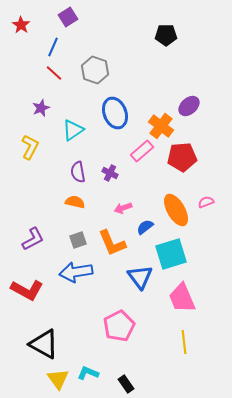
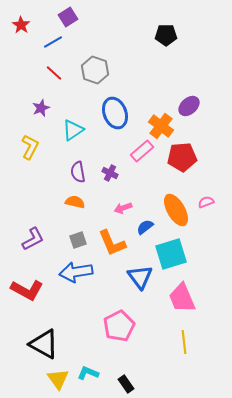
blue line: moved 5 px up; rotated 36 degrees clockwise
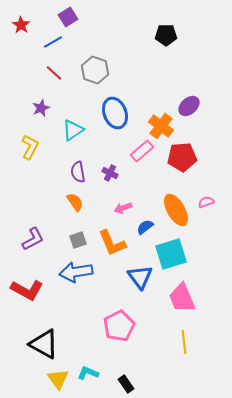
orange semicircle: rotated 42 degrees clockwise
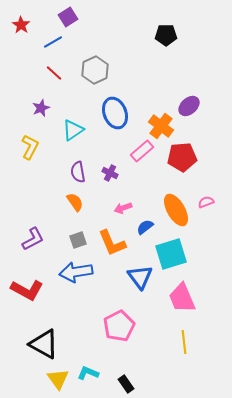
gray hexagon: rotated 16 degrees clockwise
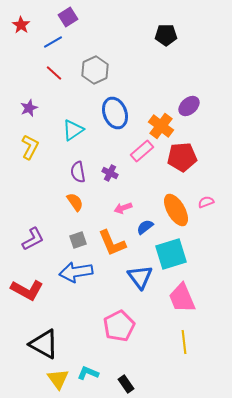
purple star: moved 12 px left
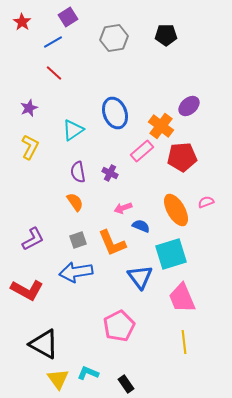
red star: moved 1 px right, 3 px up
gray hexagon: moved 19 px right, 32 px up; rotated 16 degrees clockwise
blue semicircle: moved 4 px left, 1 px up; rotated 60 degrees clockwise
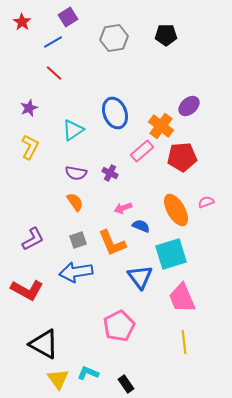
purple semicircle: moved 2 px left, 1 px down; rotated 70 degrees counterclockwise
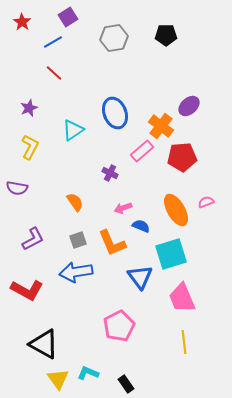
purple semicircle: moved 59 px left, 15 px down
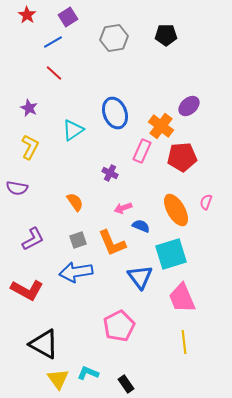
red star: moved 5 px right, 7 px up
purple star: rotated 24 degrees counterclockwise
pink rectangle: rotated 25 degrees counterclockwise
pink semicircle: rotated 49 degrees counterclockwise
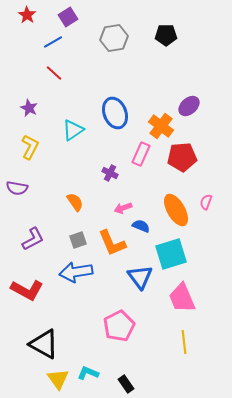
pink rectangle: moved 1 px left, 3 px down
